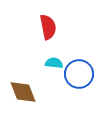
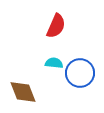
red semicircle: moved 8 px right, 1 px up; rotated 35 degrees clockwise
blue circle: moved 1 px right, 1 px up
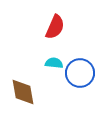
red semicircle: moved 1 px left, 1 px down
brown diamond: rotated 12 degrees clockwise
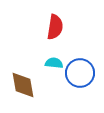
red semicircle: rotated 15 degrees counterclockwise
brown diamond: moved 7 px up
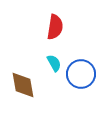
cyan semicircle: rotated 54 degrees clockwise
blue circle: moved 1 px right, 1 px down
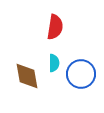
cyan semicircle: rotated 30 degrees clockwise
brown diamond: moved 4 px right, 9 px up
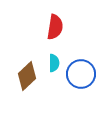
brown diamond: rotated 56 degrees clockwise
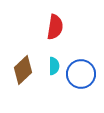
cyan semicircle: moved 3 px down
brown diamond: moved 4 px left, 6 px up
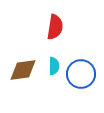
brown diamond: rotated 36 degrees clockwise
